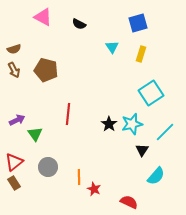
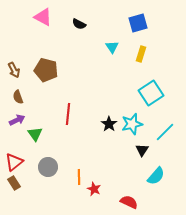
brown semicircle: moved 4 px right, 48 px down; rotated 88 degrees clockwise
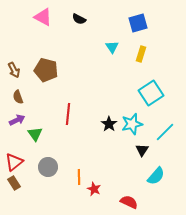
black semicircle: moved 5 px up
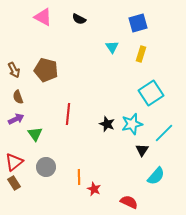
purple arrow: moved 1 px left, 1 px up
black star: moved 2 px left; rotated 14 degrees counterclockwise
cyan line: moved 1 px left, 1 px down
gray circle: moved 2 px left
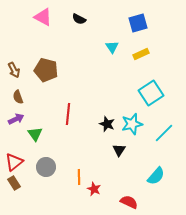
yellow rectangle: rotated 49 degrees clockwise
black triangle: moved 23 px left
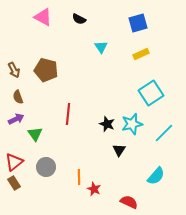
cyan triangle: moved 11 px left
